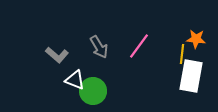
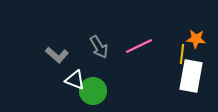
pink line: rotated 28 degrees clockwise
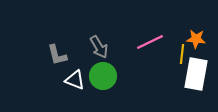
pink line: moved 11 px right, 4 px up
gray L-shape: rotated 35 degrees clockwise
white rectangle: moved 5 px right, 2 px up
green circle: moved 10 px right, 15 px up
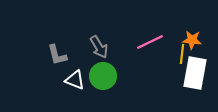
orange star: moved 4 px left, 1 px down
white rectangle: moved 1 px left, 1 px up
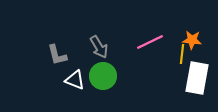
white rectangle: moved 2 px right, 5 px down
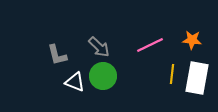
pink line: moved 3 px down
gray arrow: rotated 15 degrees counterclockwise
yellow line: moved 10 px left, 20 px down
white triangle: moved 2 px down
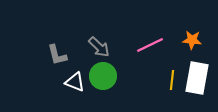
yellow line: moved 6 px down
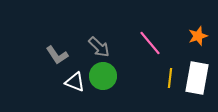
orange star: moved 6 px right, 4 px up; rotated 24 degrees counterclockwise
pink line: moved 2 px up; rotated 76 degrees clockwise
gray L-shape: rotated 20 degrees counterclockwise
yellow line: moved 2 px left, 2 px up
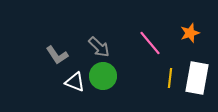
orange star: moved 8 px left, 3 px up
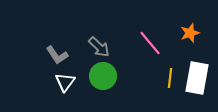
white triangle: moved 10 px left; rotated 45 degrees clockwise
